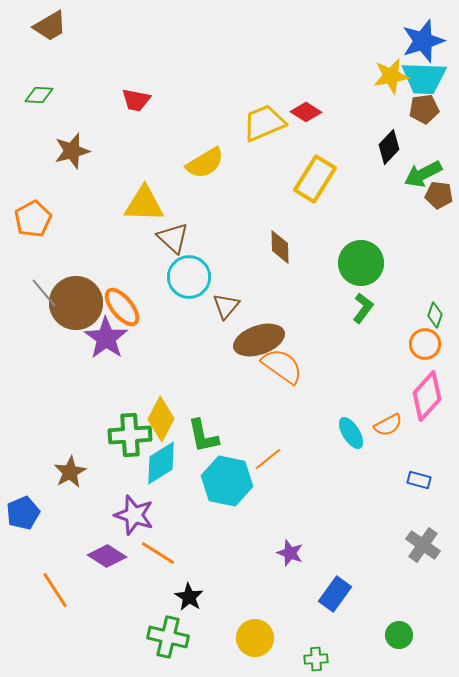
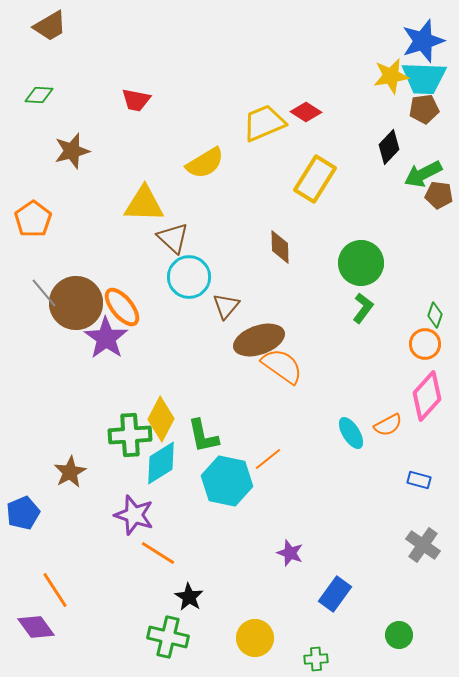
orange pentagon at (33, 219): rotated 6 degrees counterclockwise
purple diamond at (107, 556): moved 71 px left, 71 px down; rotated 21 degrees clockwise
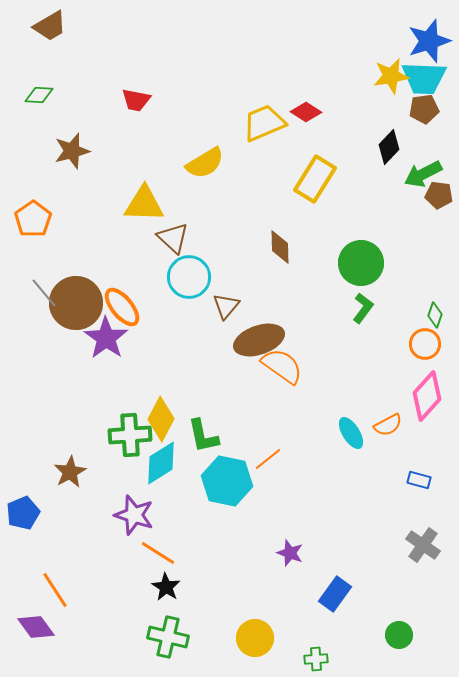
blue star at (423, 41): moved 6 px right
black star at (189, 597): moved 23 px left, 10 px up
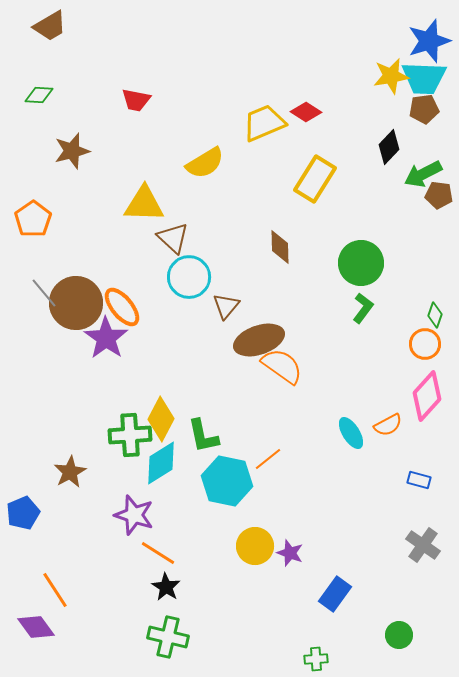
yellow circle at (255, 638): moved 92 px up
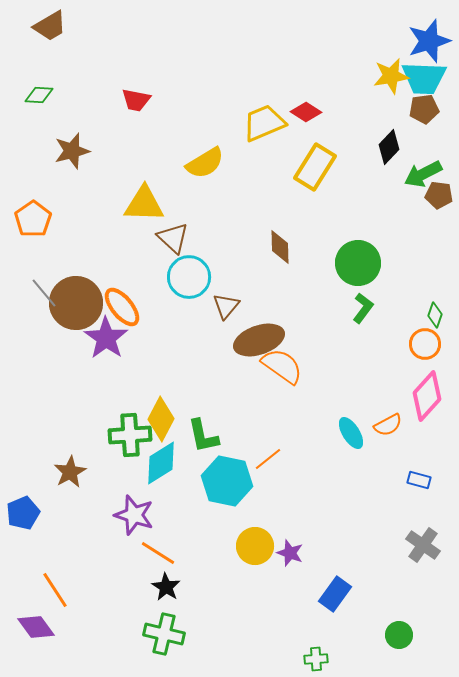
yellow rectangle at (315, 179): moved 12 px up
green circle at (361, 263): moved 3 px left
green cross at (168, 637): moved 4 px left, 3 px up
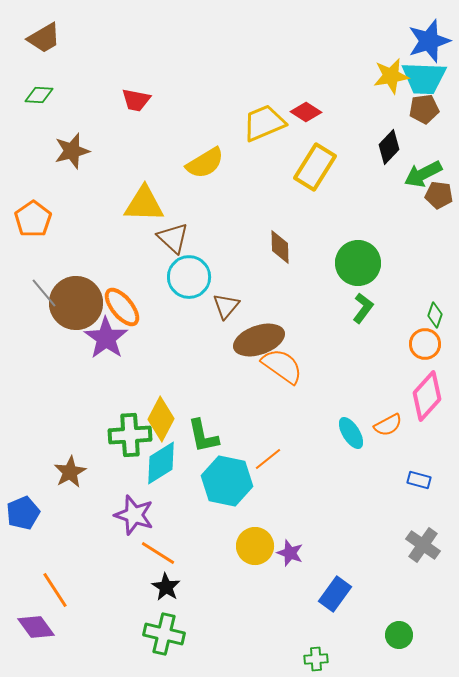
brown trapezoid at (50, 26): moved 6 px left, 12 px down
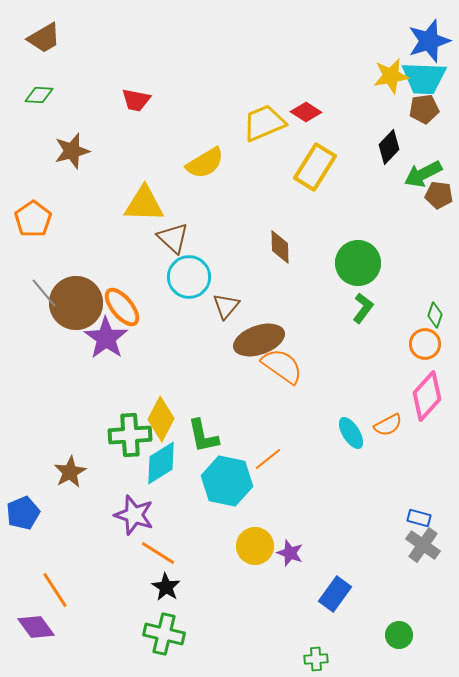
blue rectangle at (419, 480): moved 38 px down
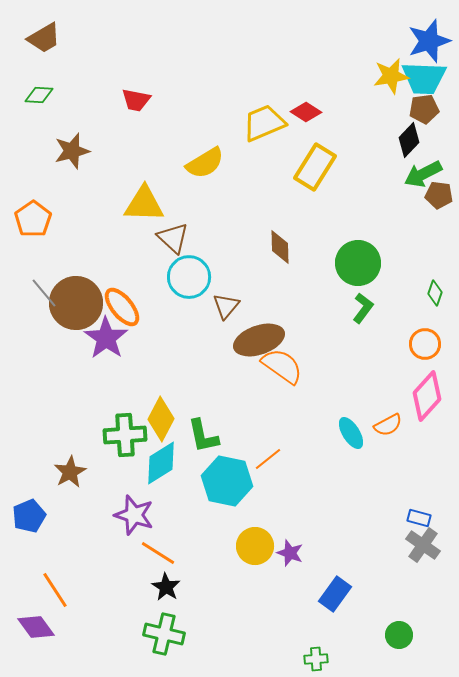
black diamond at (389, 147): moved 20 px right, 7 px up
green diamond at (435, 315): moved 22 px up
green cross at (130, 435): moved 5 px left
blue pentagon at (23, 513): moved 6 px right, 3 px down
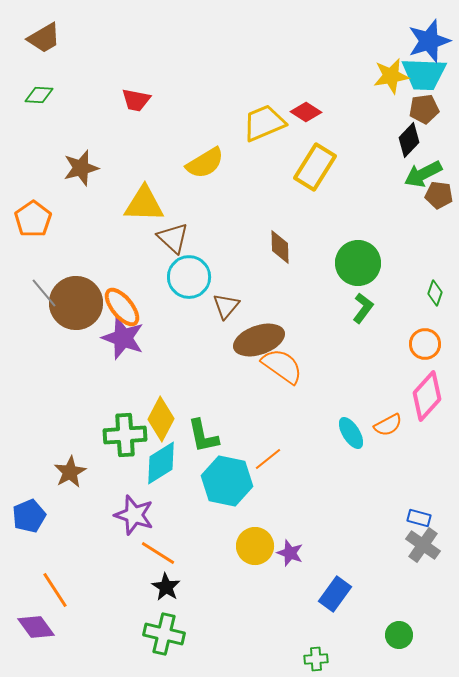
cyan trapezoid at (424, 78): moved 4 px up
brown star at (72, 151): moved 9 px right, 17 px down
purple star at (106, 338): moved 17 px right; rotated 15 degrees counterclockwise
